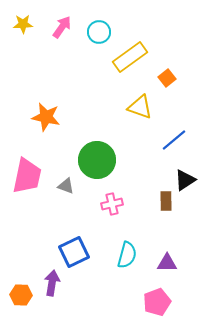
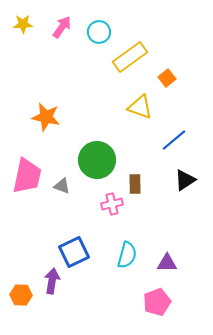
gray triangle: moved 4 px left
brown rectangle: moved 31 px left, 17 px up
purple arrow: moved 2 px up
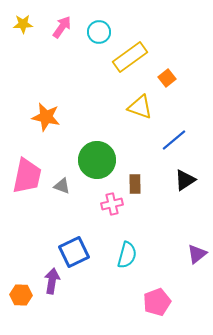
purple triangle: moved 30 px right, 9 px up; rotated 40 degrees counterclockwise
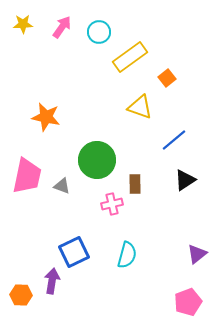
pink pentagon: moved 31 px right
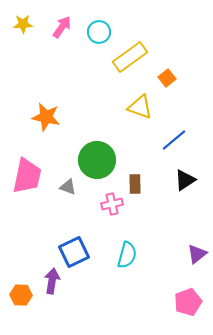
gray triangle: moved 6 px right, 1 px down
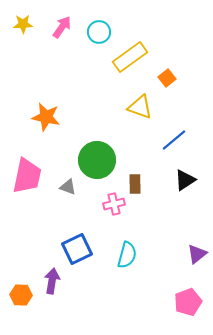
pink cross: moved 2 px right
blue square: moved 3 px right, 3 px up
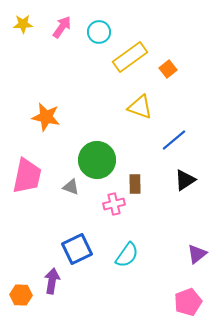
orange square: moved 1 px right, 9 px up
gray triangle: moved 3 px right
cyan semicircle: rotated 20 degrees clockwise
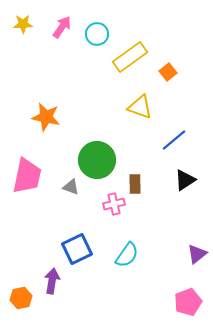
cyan circle: moved 2 px left, 2 px down
orange square: moved 3 px down
orange hexagon: moved 3 px down; rotated 15 degrees counterclockwise
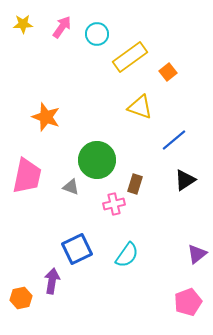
orange star: rotated 8 degrees clockwise
brown rectangle: rotated 18 degrees clockwise
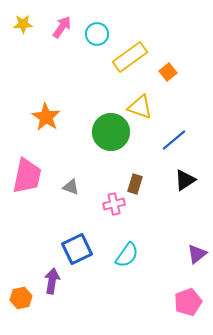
orange star: rotated 12 degrees clockwise
green circle: moved 14 px right, 28 px up
